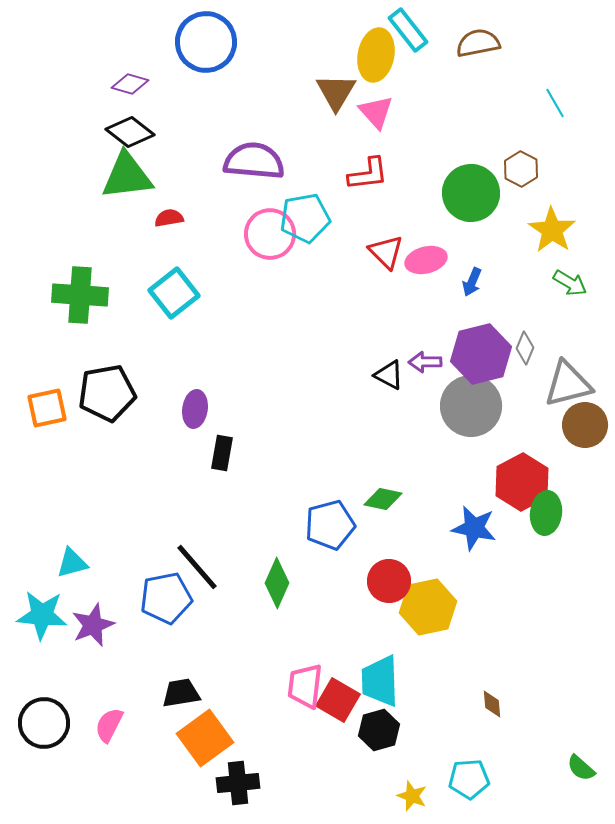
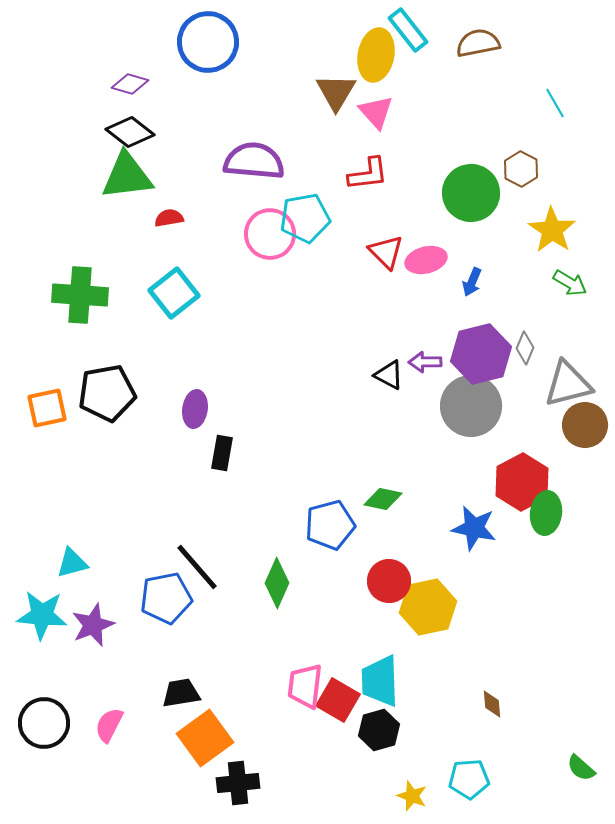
blue circle at (206, 42): moved 2 px right
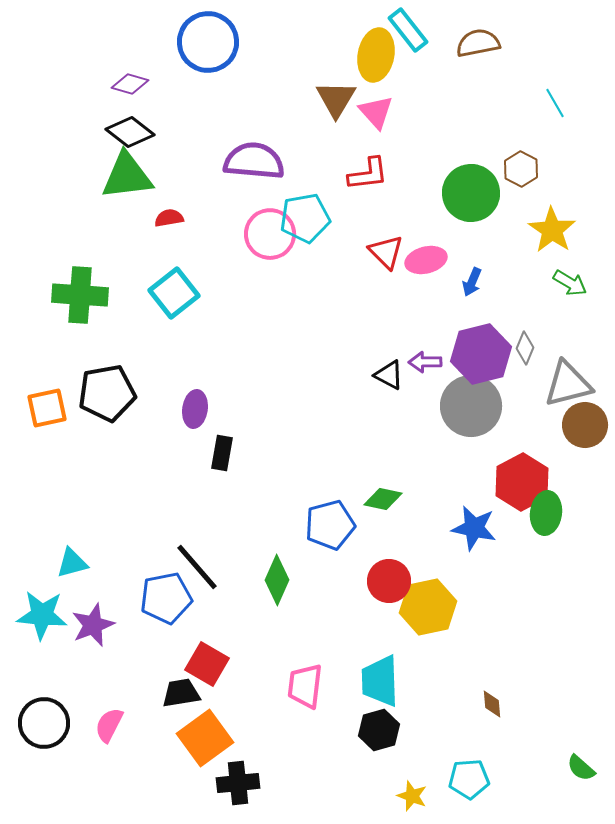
brown triangle at (336, 92): moved 7 px down
green diamond at (277, 583): moved 3 px up
red square at (338, 700): moved 131 px left, 36 px up
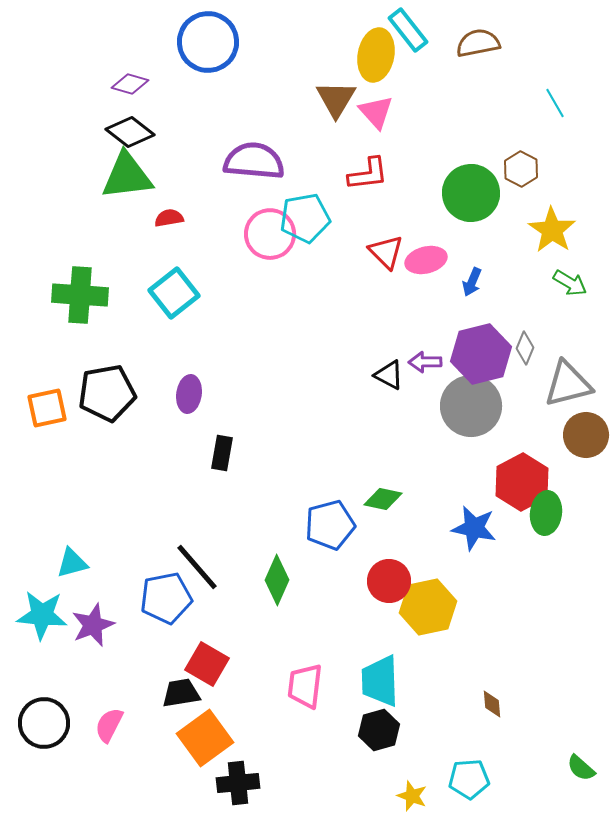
purple ellipse at (195, 409): moved 6 px left, 15 px up
brown circle at (585, 425): moved 1 px right, 10 px down
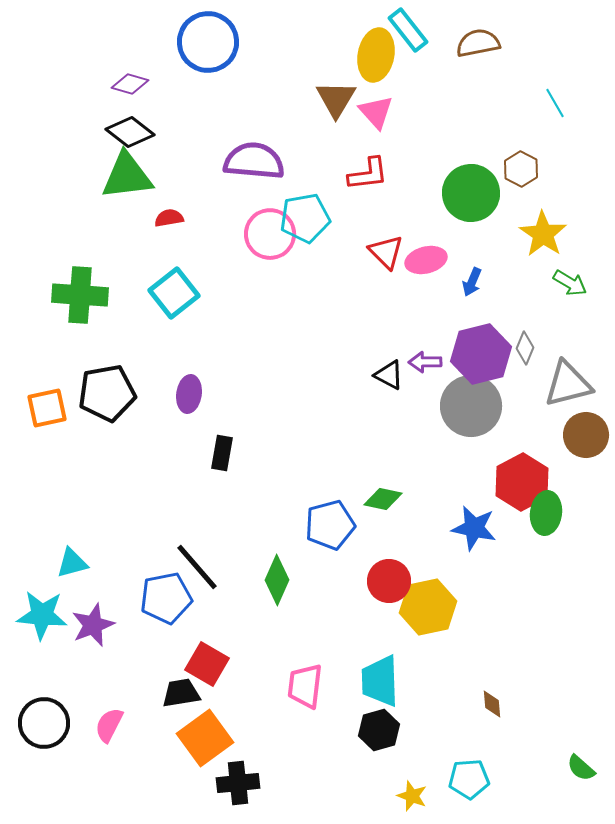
yellow star at (552, 230): moved 9 px left, 4 px down
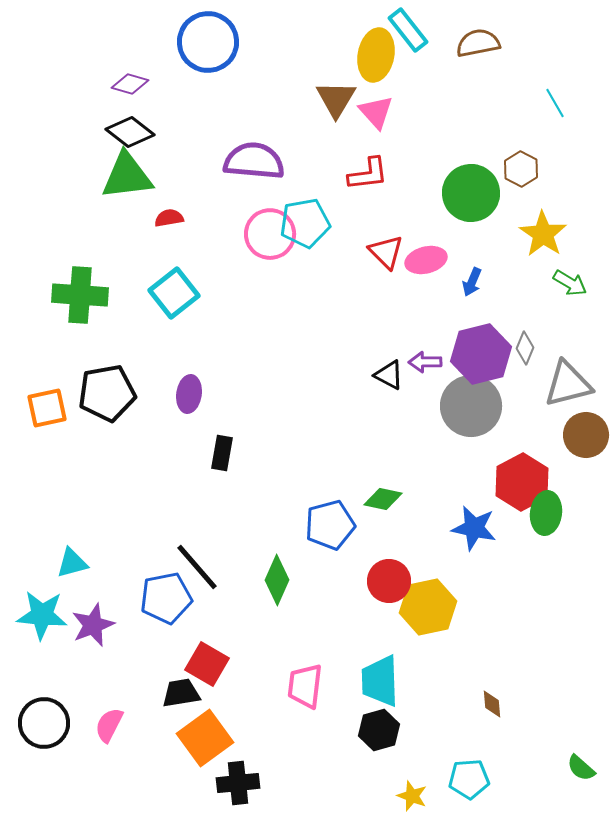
cyan pentagon at (305, 218): moved 5 px down
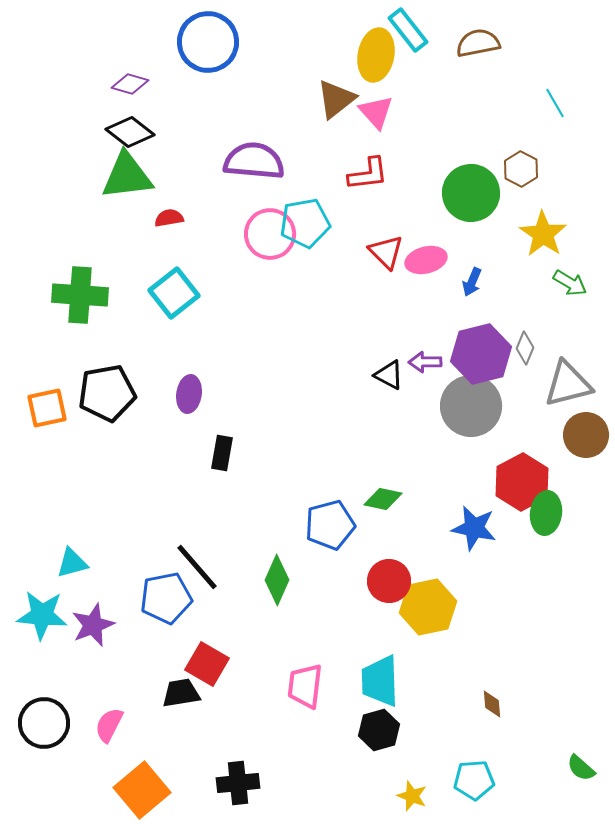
brown triangle at (336, 99): rotated 21 degrees clockwise
orange square at (205, 738): moved 63 px left, 52 px down; rotated 4 degrees counterclockwise
cyan pentagon at (469, 779): moved 5 px right, 1 px down
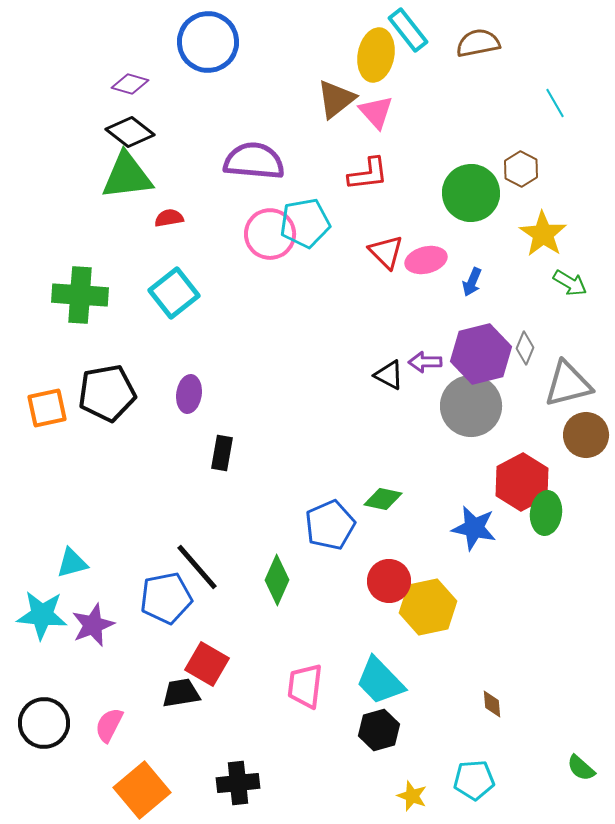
blue pentagon at (330, 525): rotated 9 degrees counterclockwise
cyan trapezoid at (380, 681): rotated 42 degrees counterclockwise
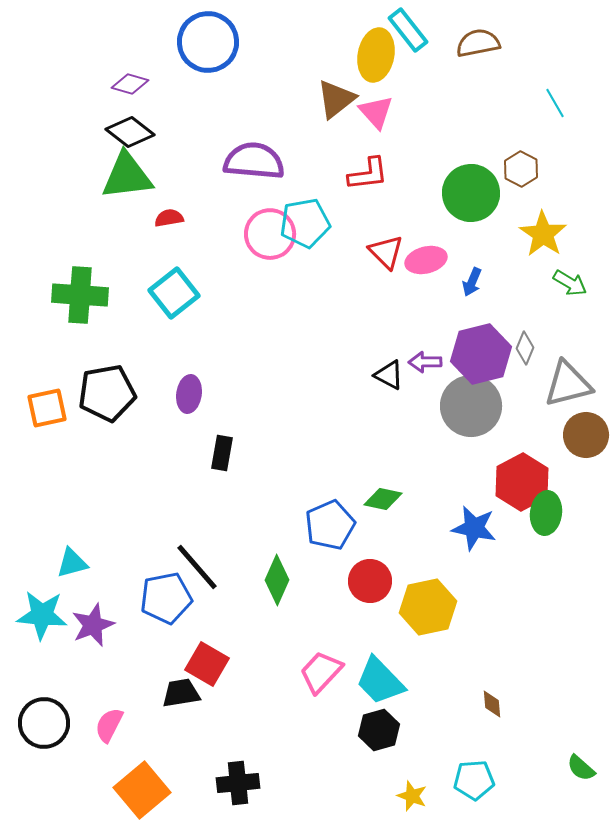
red circle at (389, 581): moved 19 px left
pink trapezoid at (305, 686): moved 16 px right, 14 px up; rotated 36 degrees clockwise
